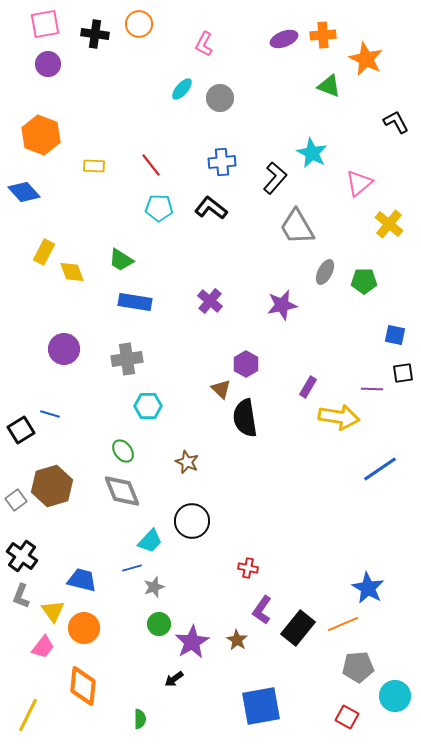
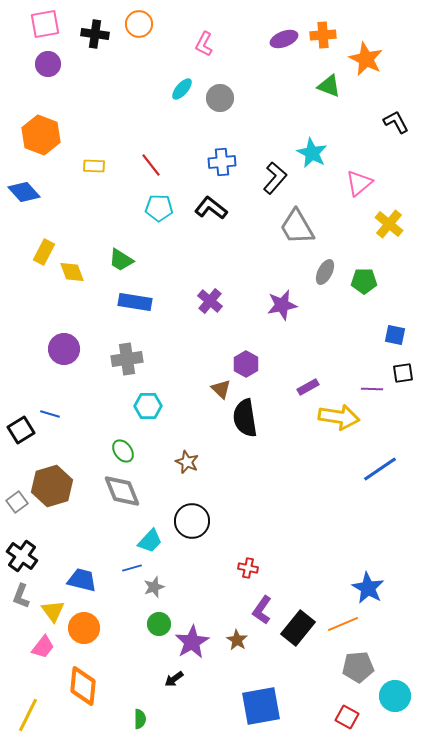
purple rectangle at (308, 387): rotated 30 degrees clockwise
gray square at (16, 500): moved 1 px right, 2 px down
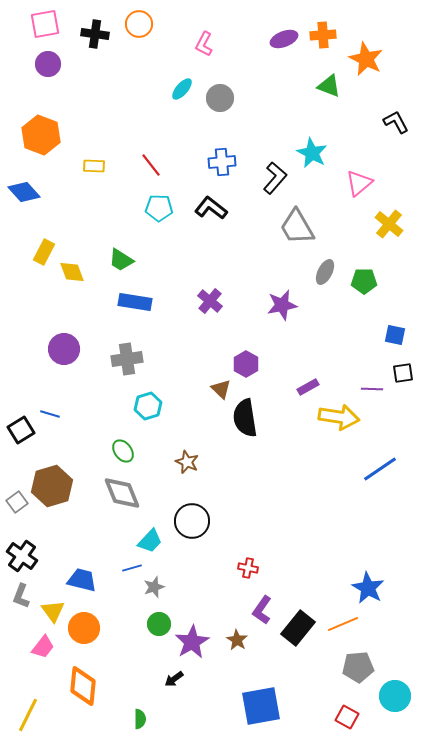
cyan hexagon at (148, 406): rotated 16 degrees counterclockwise
gray diamond at (122, 491): moved 2 px down
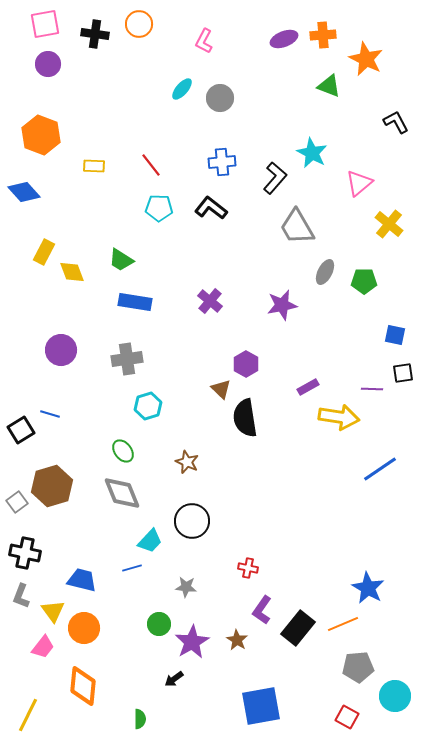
pink L-shape at (204, 44): moved 3 px up
purple circle at (64, 349): moved 3 px left, 1 px down
black cross at (22, 556): moved 3 px right, 3 px up; rotated 24 degrees counterclockwise
gray star at (154, 587): moved 32 px right; rotated 25 degrees clockwise
